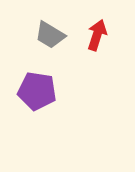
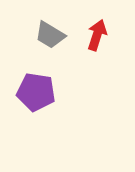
purple pentagon: moved 1 px left, 1 px down
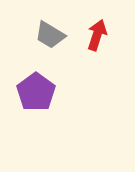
purple pentagon: rotated 27 degrees clockwise
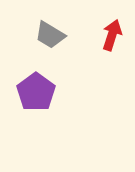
red arrow: moved 15 px right
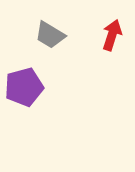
purple pentagon: moved 12 px left, 5 px up; rotated 21 degrees clockwise
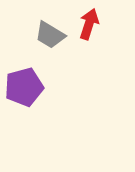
red arrow: moved 23 px left, 11 px up
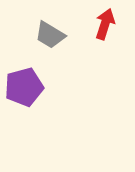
red arrow: moved 16 px right
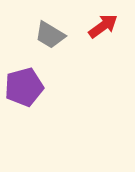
red arrow: moved 2 px left, 2 px down; rotated 36 degrees clockwise
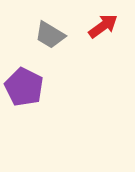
purple pentagon: rotated 30 degrees counterclockwise
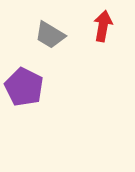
red arrow: rotated 44 degrees counterclockwise
